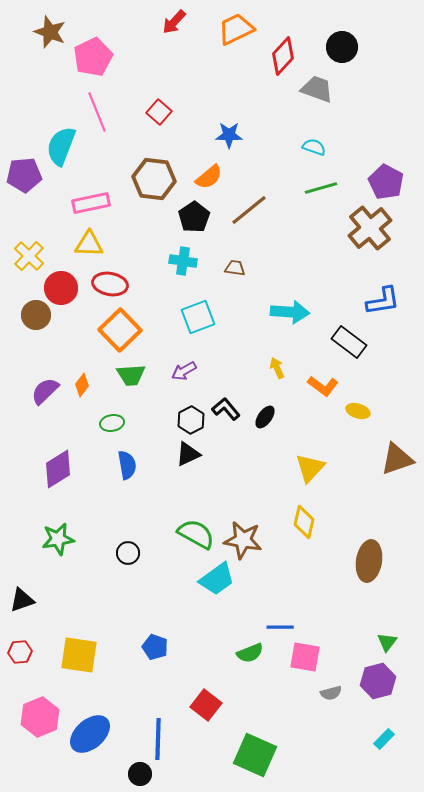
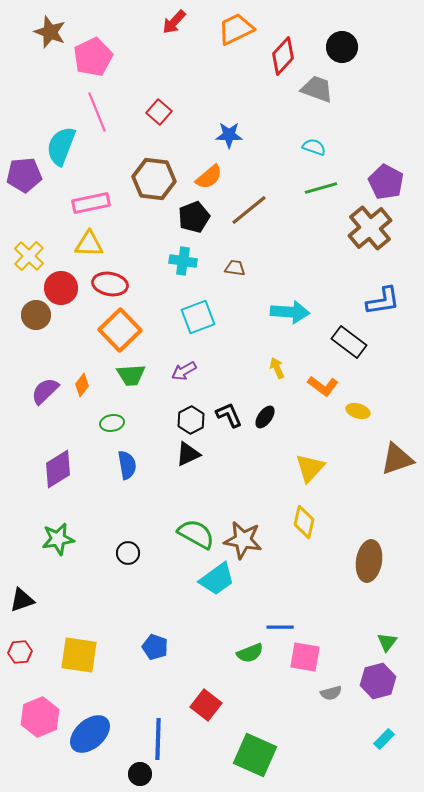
black pentagon at (194, 217): rotated 12 degrees clockwise
black L-shape at (226, 409): moved 3 px right, 6 px down; rotated 16 degrees clockwise
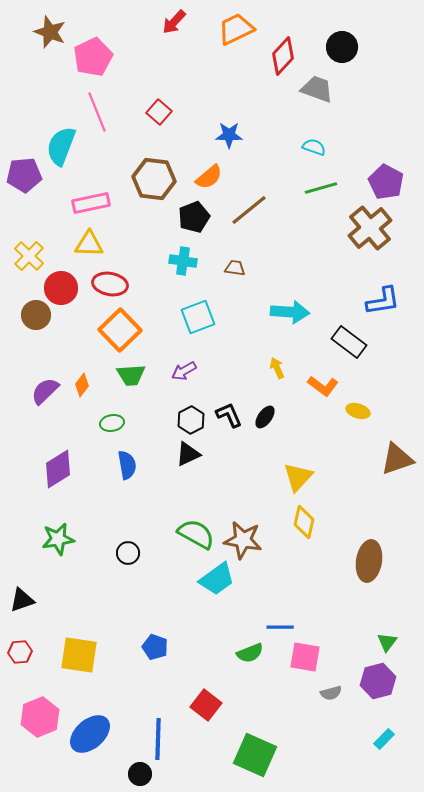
yellow triangle at (310, 468): moved 12 px left, 9 px down
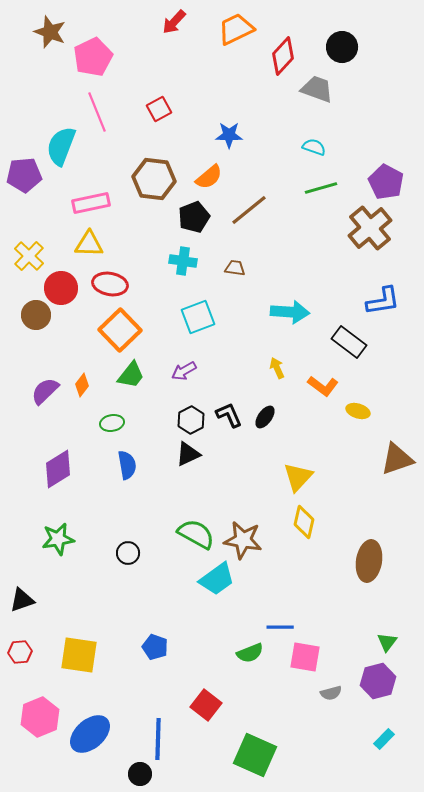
red square at (159, 112): moved 3 px up; rotated 20 degrees clockwise
green trapezoid at (131, 375): rotated 48 degrees counterclockwise
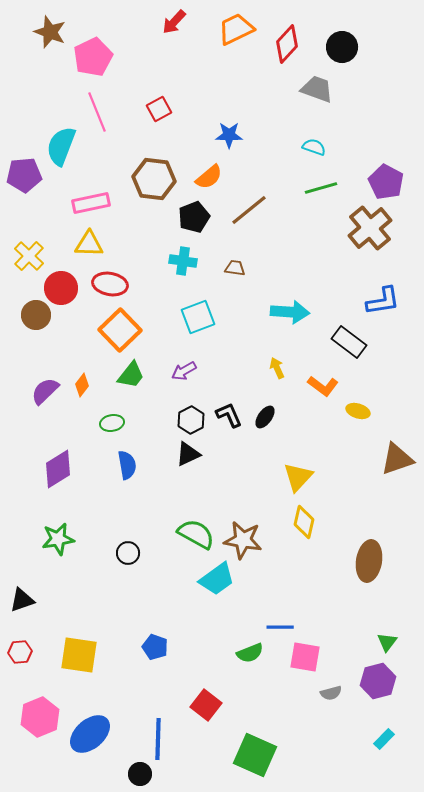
red diamond at (283, 56): moved 4 px right, 12 px up
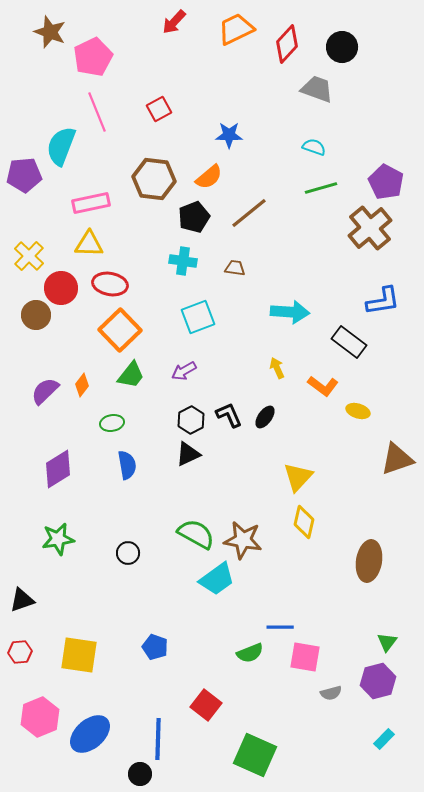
brown line at (249, 210): moved 3 px down
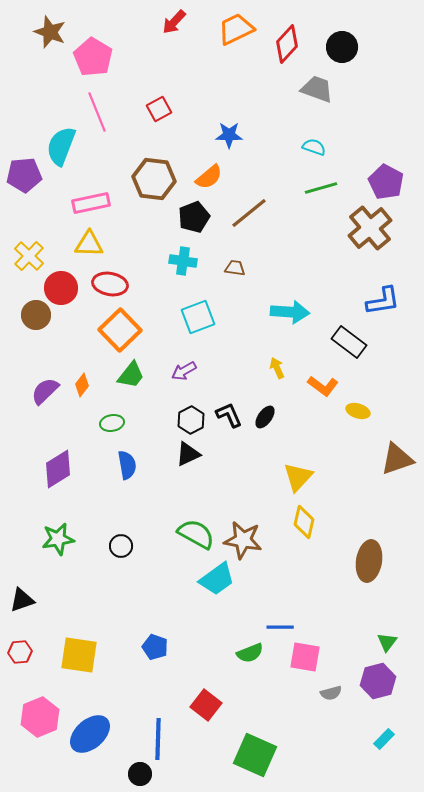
pink pentagon at (93, 57): rotated 15 degrees counterclockwise
black circle at (128, 553): moved 7 px left, 7 px up
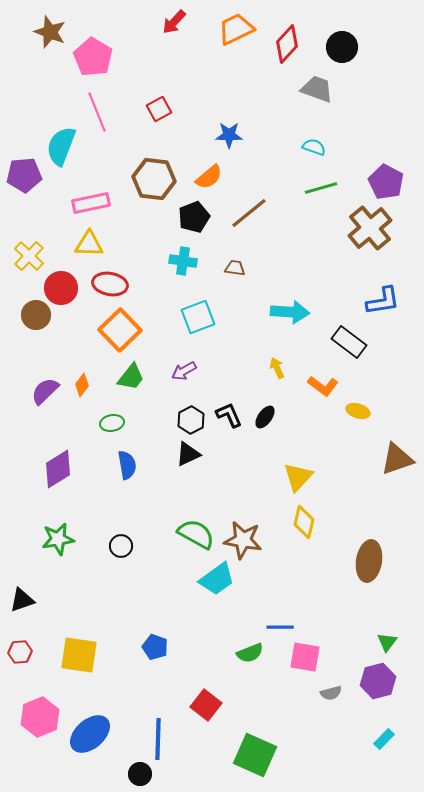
green trapezoid at (131, 375): moved 2 px down
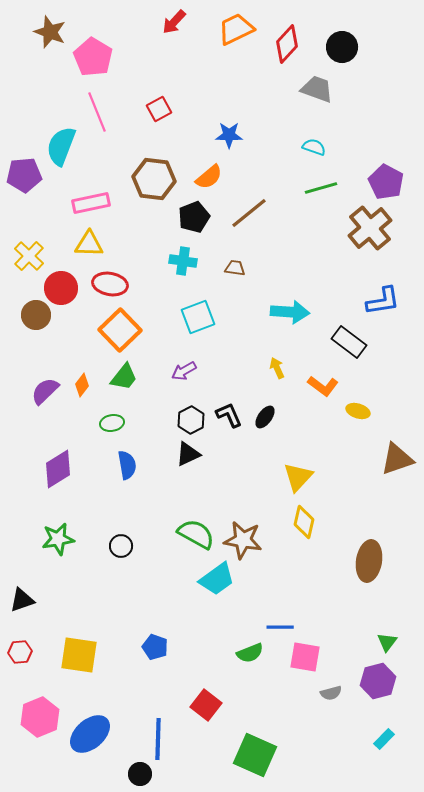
green trapezoid at (131, 377): moved 7 px left
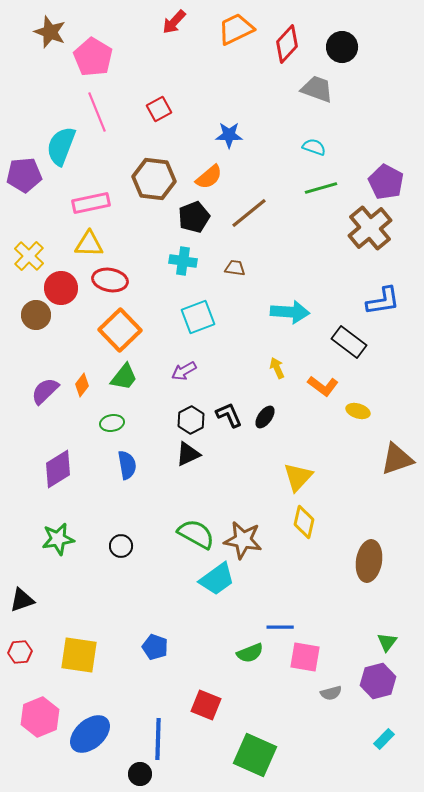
red ellipse at (110, 284): moved 4 px up
red square at (206, 705): rotated 16 degrees counterclockwise
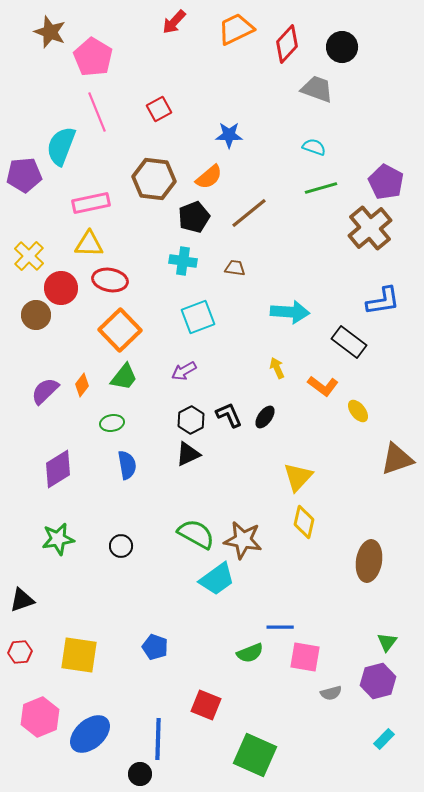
yellow ellipse at (358, 411): rotated 35 degrees clockwise
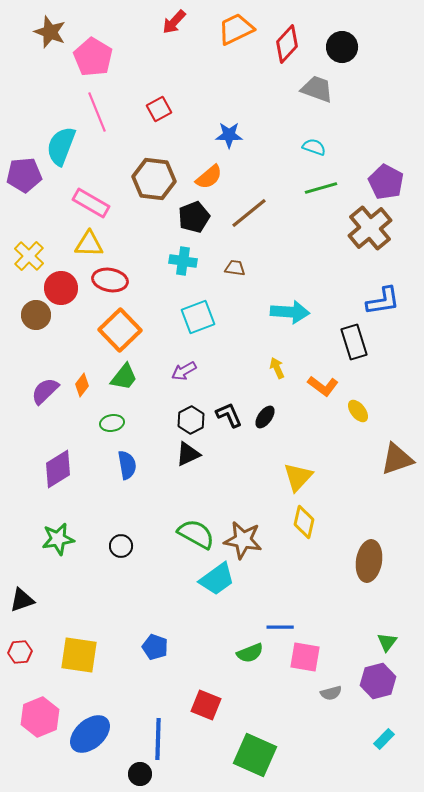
pink rectangle at (91, 203): rotated 42 degrees clockwise
black rectangle at (349, 342): moved 5 px right; rotated 36 degrees clockwise
